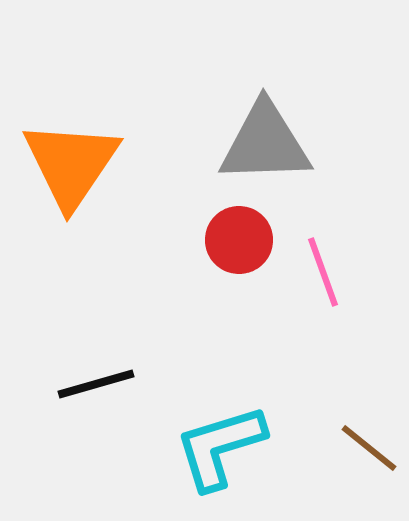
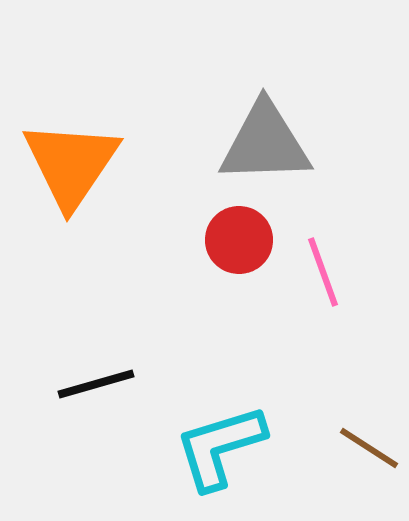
brown line: rotated 6 degrees counterclockwise
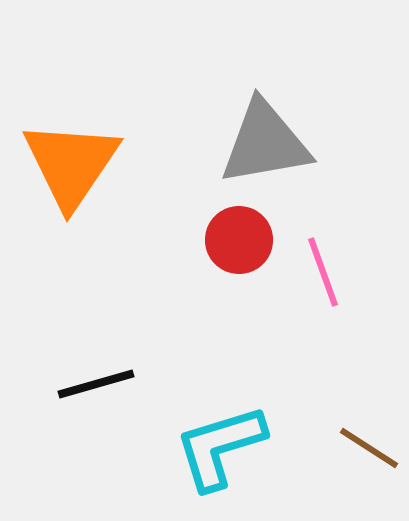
gray triangle: rotated 8 degrees counterclockwise
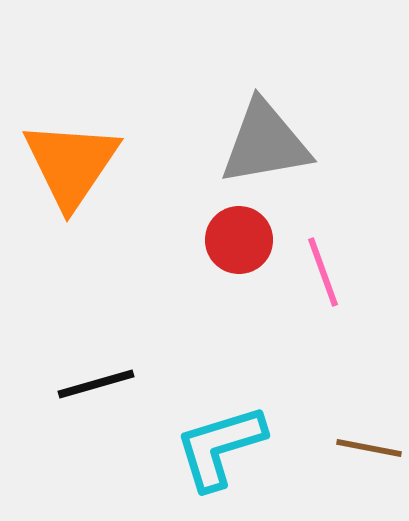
brown line: rotated 22 degrees counterclockwise
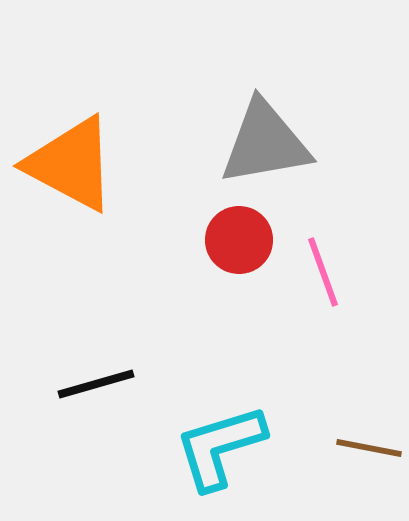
orange triangle: rotated 36 degrees counterclockwise
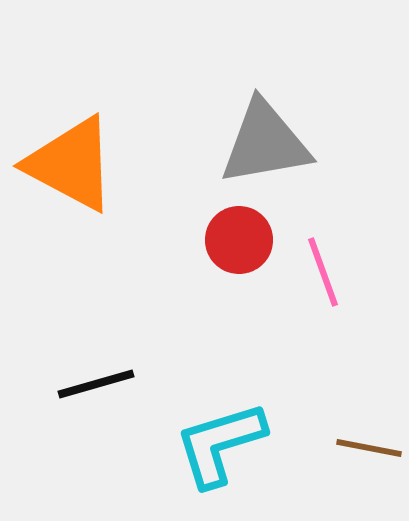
cyan L-shape: moved 3 px up
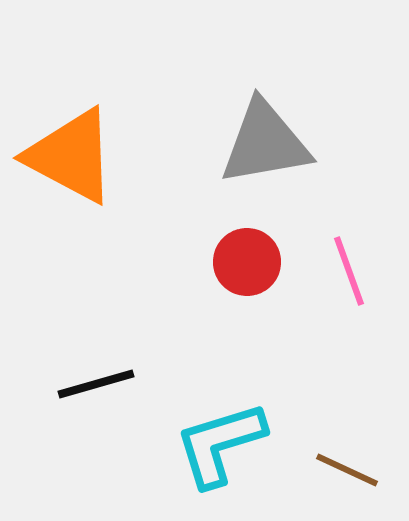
orange triangle: moved 8 px up
red circle: moved 8 px right, 22 px down
pink line: moved 26 px right, 1 px up
brown line: moved 22 px left, 22 px down; rotated 14 degrees clockwise
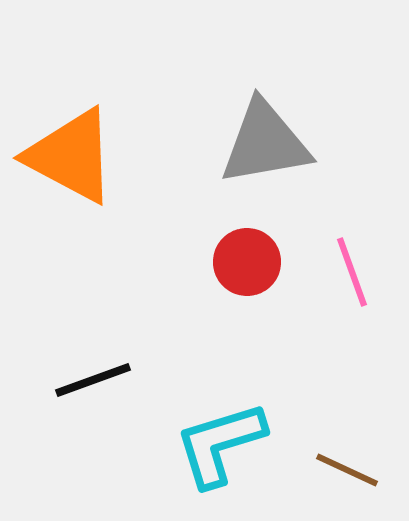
pink line: moved 3 px right, 1 px down
black line: moved 3 px left, 4 px up; rotated 4 degrees counterclockwise
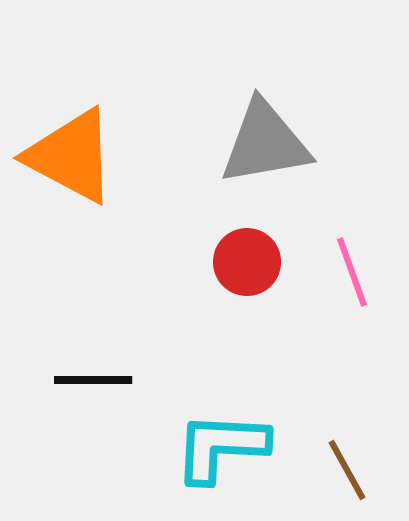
black line: rotated 20 degrees clockwise
cyan L-shape: moved 1 px right, 3 px down; rotated 20 degrees clockwise
brown line: rotated 36 degrees clockwise
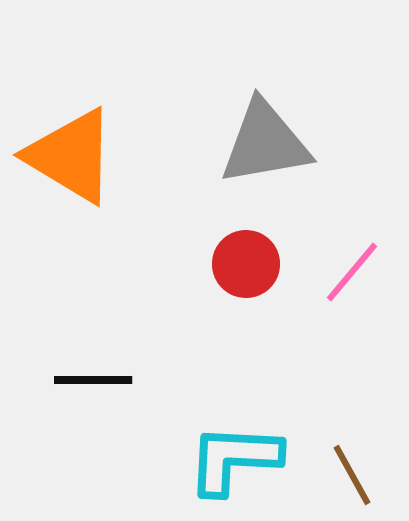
orange triangle: rotated 3 degrees clockwise
red circle: moved 1 px left, 2 px down
pink line: rotated 60 degrees clockwise
cyan L-shape: moved 13 px right, 12 px down
brown line: moved 5 px right, 5 px down
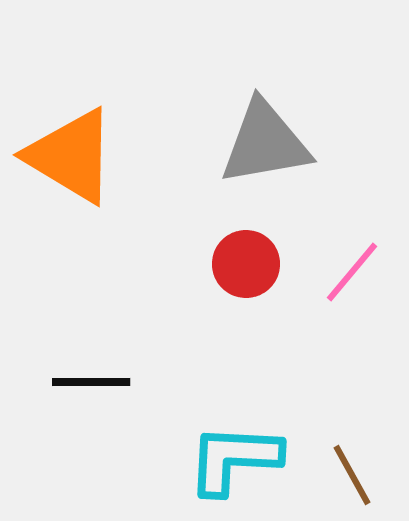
black line: moved 2 px left, 2 px down
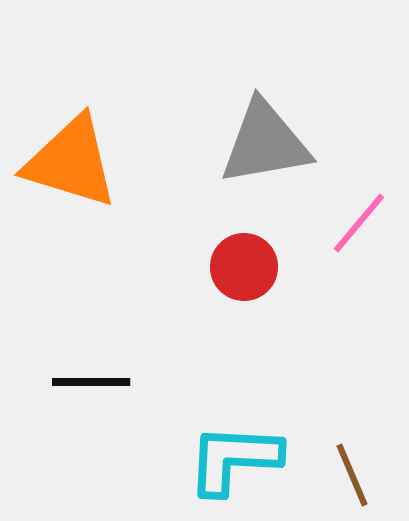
orange triangle: moved 6 px down; rotated 14 degrees counterclockwise
red circle: moved 2 px left, 3 px down
pink line: moved 7 px right, 49 px up
brown line: rotated 6 degrees clockwise
